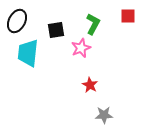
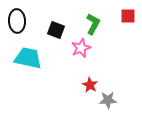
black ellipse: rotated 30 degrees counterclockwise
black square: rotated 30 degrees clockwise
cyan trapezoid: moved 5 px down; rotated 96 degrees clockwise
gray star: moved 4 px right, 15 px up
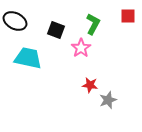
black ellipse: moved 2 px left; rotated 60 degrees counterclockwise
pink star: rotated 12 degrees counterclockwise
red star: rotated 21 degrees counterclockwise
gray star: rotated 18 degrees counterclockwise
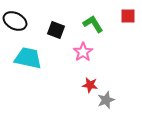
green L-shape: rotated 60 degrees counterclockwise
pink star: moved 2 px right, 4 px down
gray star: moved 2 px left
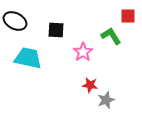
green L-shape: moved 18 px right, 12 px down
black square: rotated 18 degrees counterclockwise
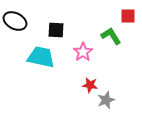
cyan trapezoid: moved 13 px right, 1 px up
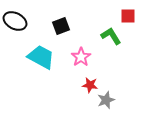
black square: moved 5 px right, 4 px up; rotated 24 degrees counterclockwise
pink star: moved 2 px left, 5 px down
cyan trapezoid: rotated 16 degrees clockwise
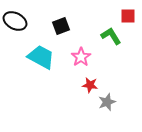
gray star: moved 1 px right, 2 px down
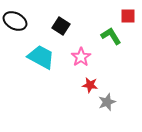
black square: rotated 36 degrees counterclockwise
